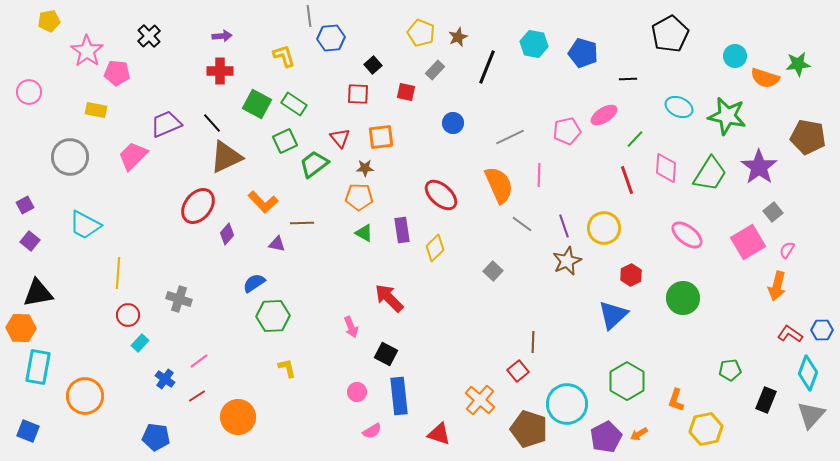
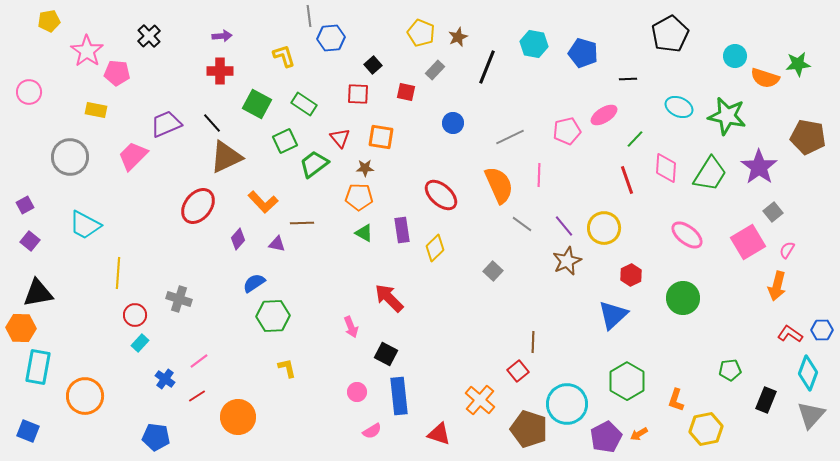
green rectangle at (294, 104): moved 10 px right
orange square at (381, 137): rotated 16 degrees clockwise
purple line at (564, 226): rotated 20 degrees counterclockwise
purple diamond at (227, 234): moved 11 px right, 5 px down
red circle at (128, 315): moved 7 px right
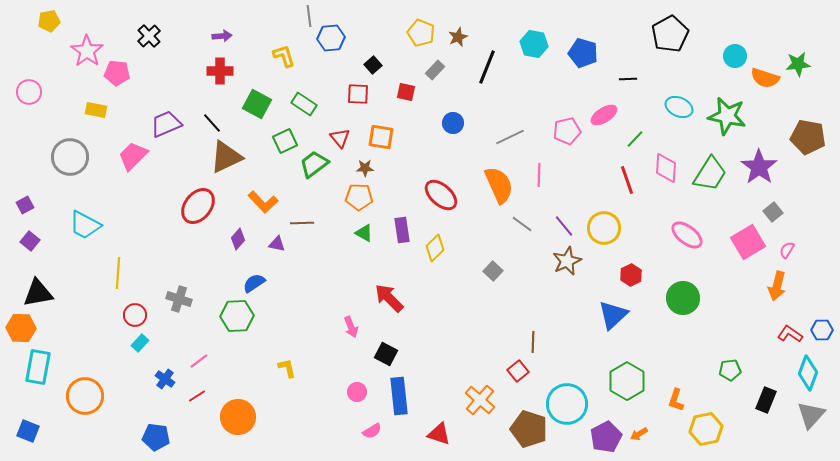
green hexagon at (273, 316): moved 36 px left
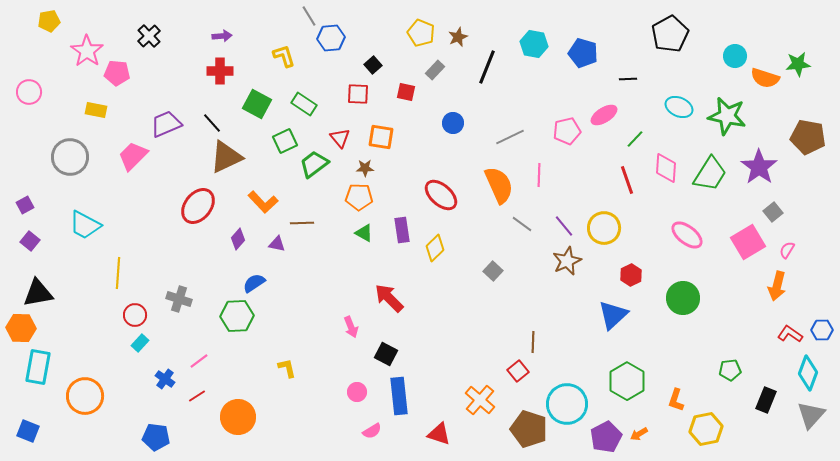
gray line at (309, 16): rotated 25 degrees counterclockwise
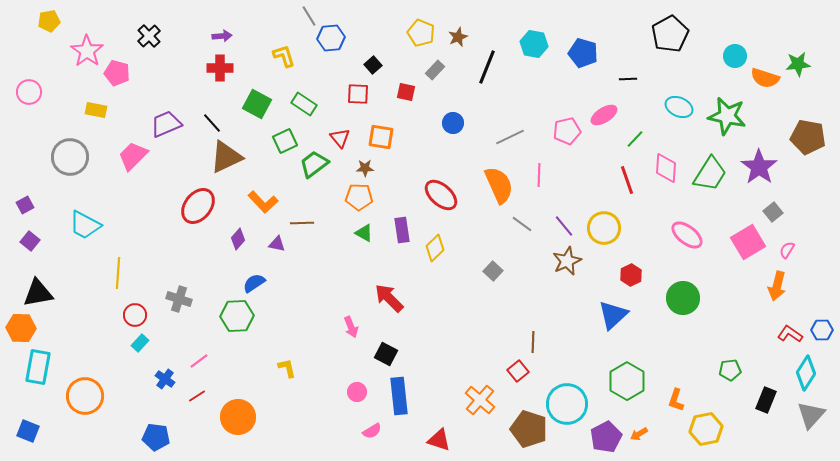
red cross at (220, 71): moved 3 px up
pink pentagon at (117, 73): rotated 10 degrees clockwise
cyan diamond at (808, 373): moved 2 px left; rotated 12 degrees clockwise
red triangle at (439, 434): moved 6 px down
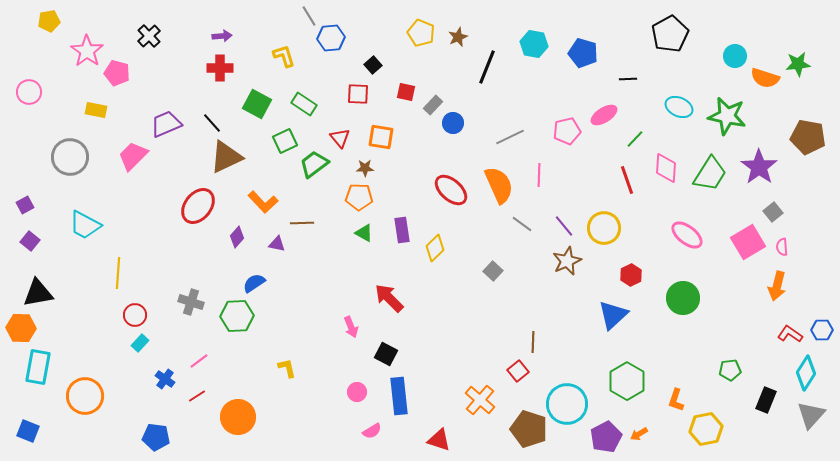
gray rectangle at (435, 70): moved 2 px left, 35 px down
red ellipse at (441, 195): moved 10 px right, 5 px up
purple diamond at (238, 239): moved 1 px left, 2 px up
pink semicircle at (787, 250): moved 5 px left, 3 px up; rotated 36 degrees counterclockwise
gray cross at (179, 299): moved 12 px right, 3 px down
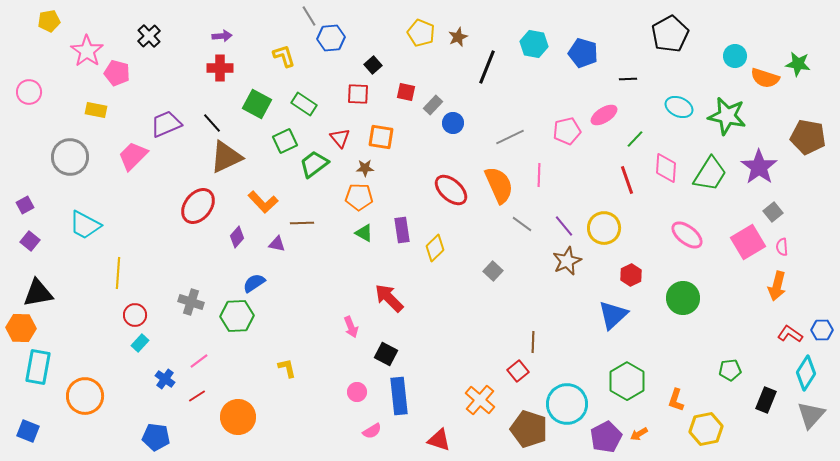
green star at (798, 64): rotated 15 degrees clockwise
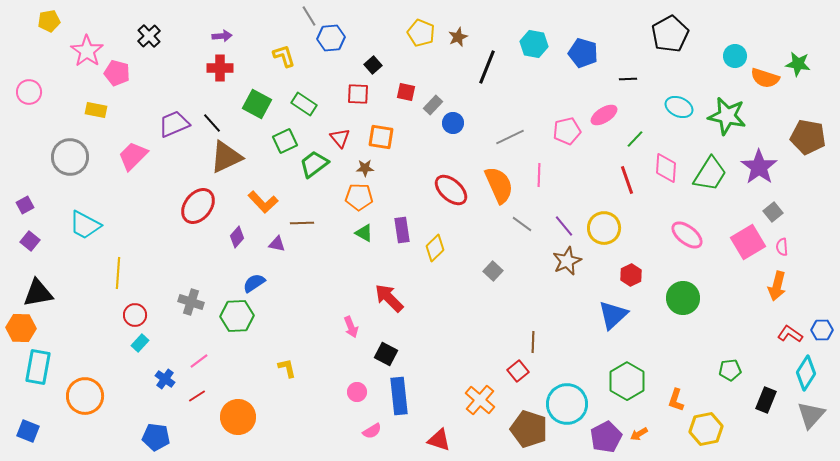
purple trapezoid at (166, 124): moved 8 px right
